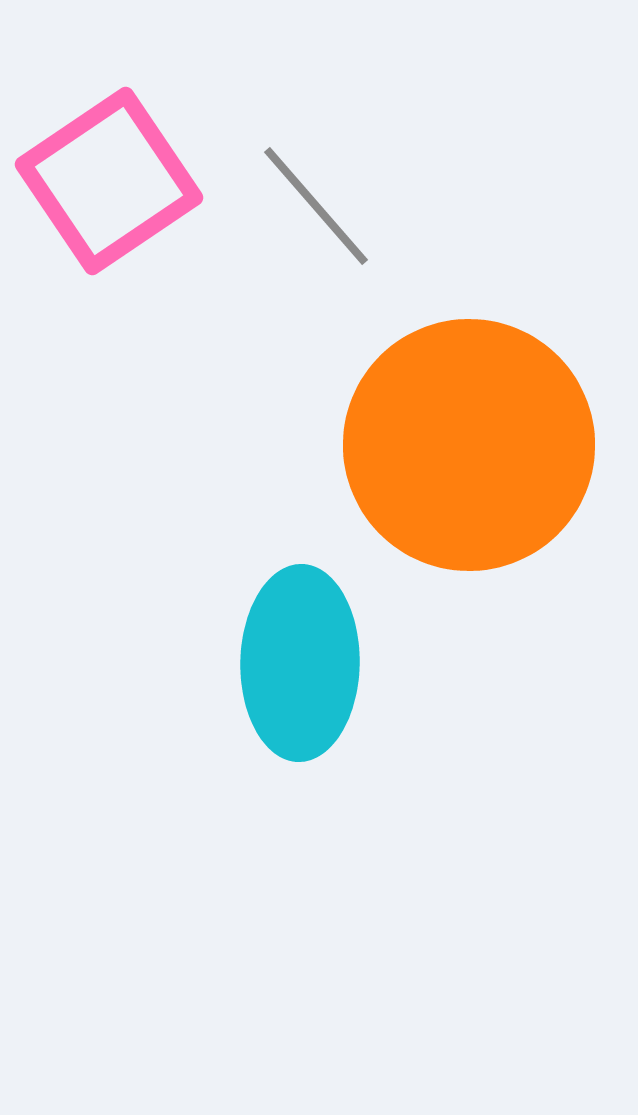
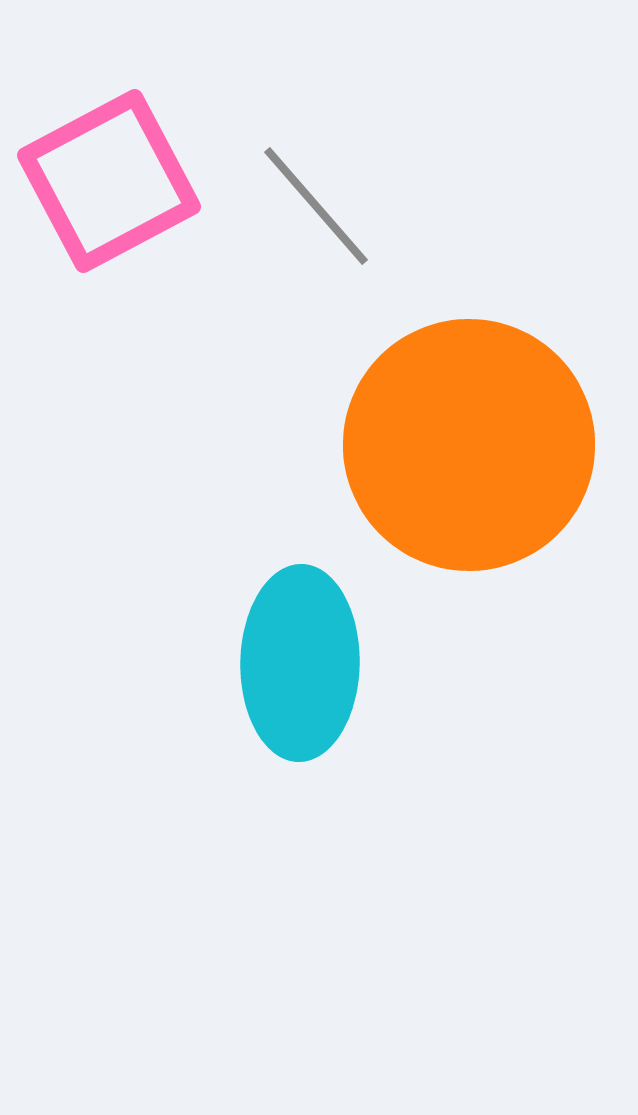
pink square: rotated 6 degrees clockwise
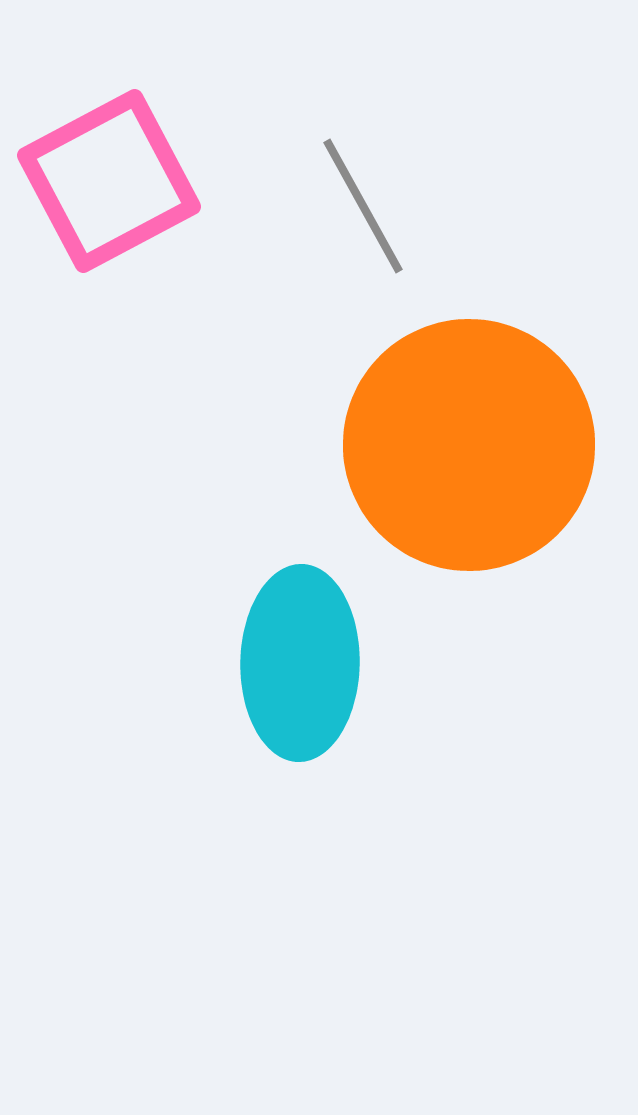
gray line: moved 47 px right; rotated 12 degrees clockwise
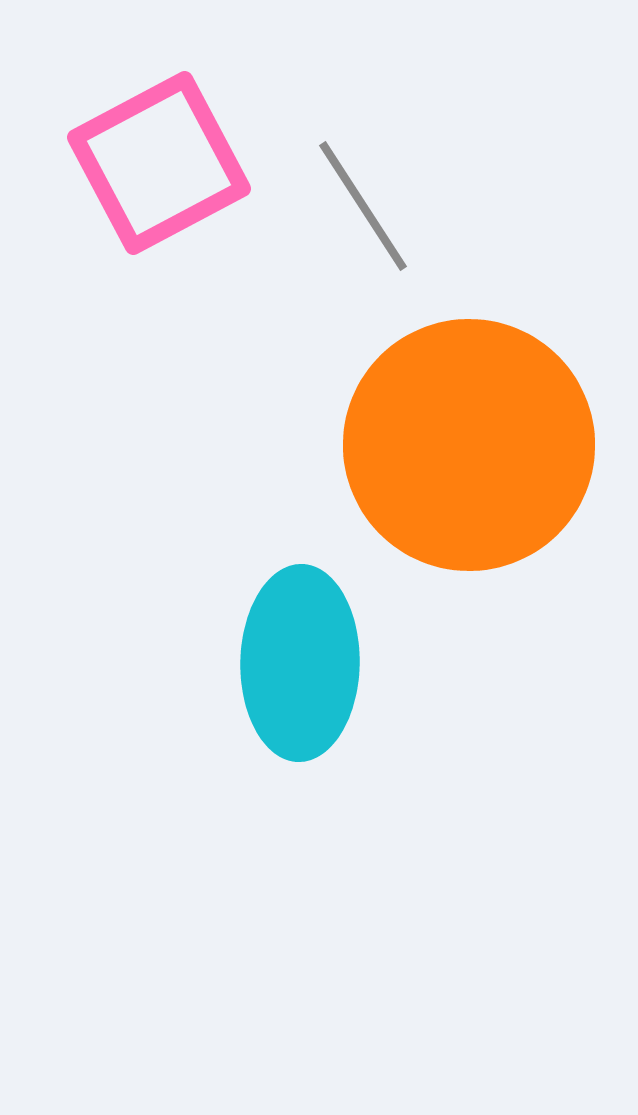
pink square: moved 50 px right, 18 px up
gray line: rotated 4 degrees counterclockwise
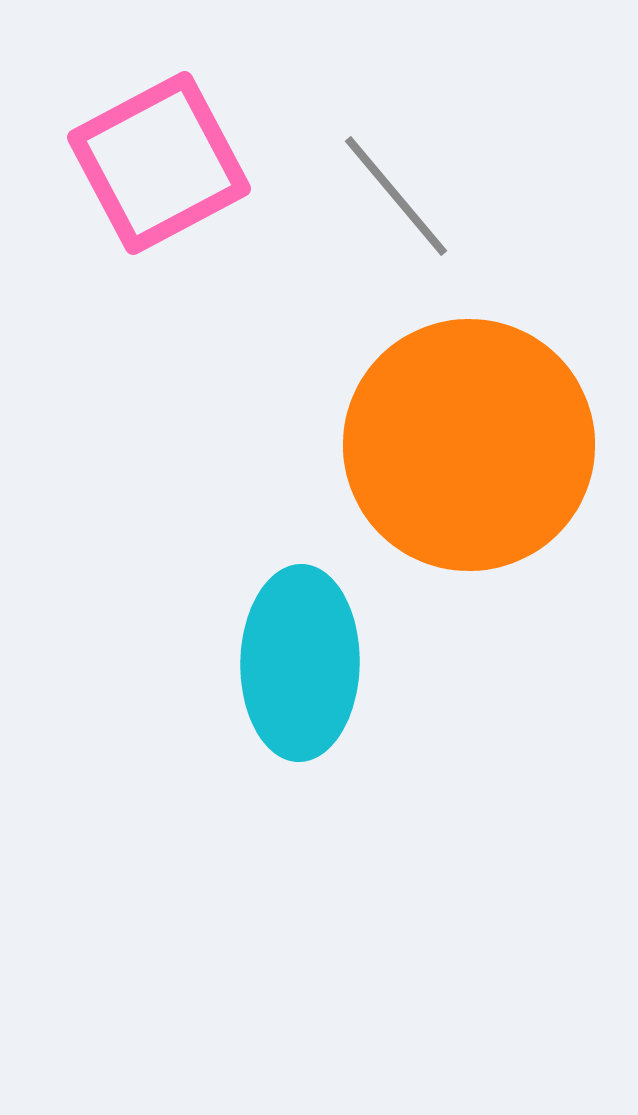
gray line: moved 33 px right, 10 px up; rotated 7 degrees counterclockwise
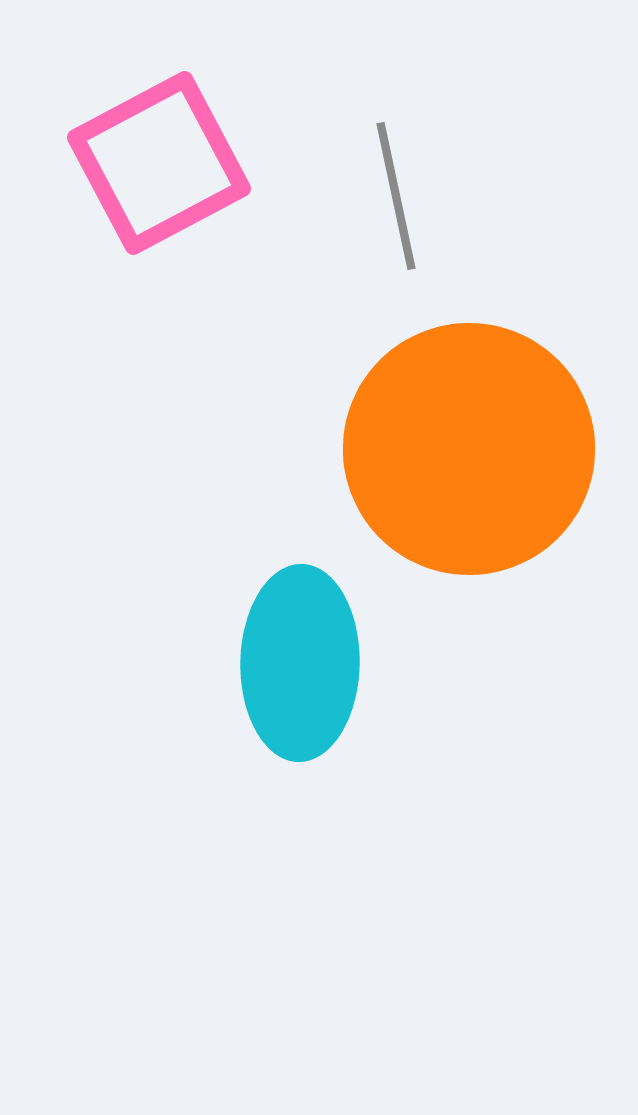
gray line: rotated 28 degrees clockwise
orange circle: moved 4 px down
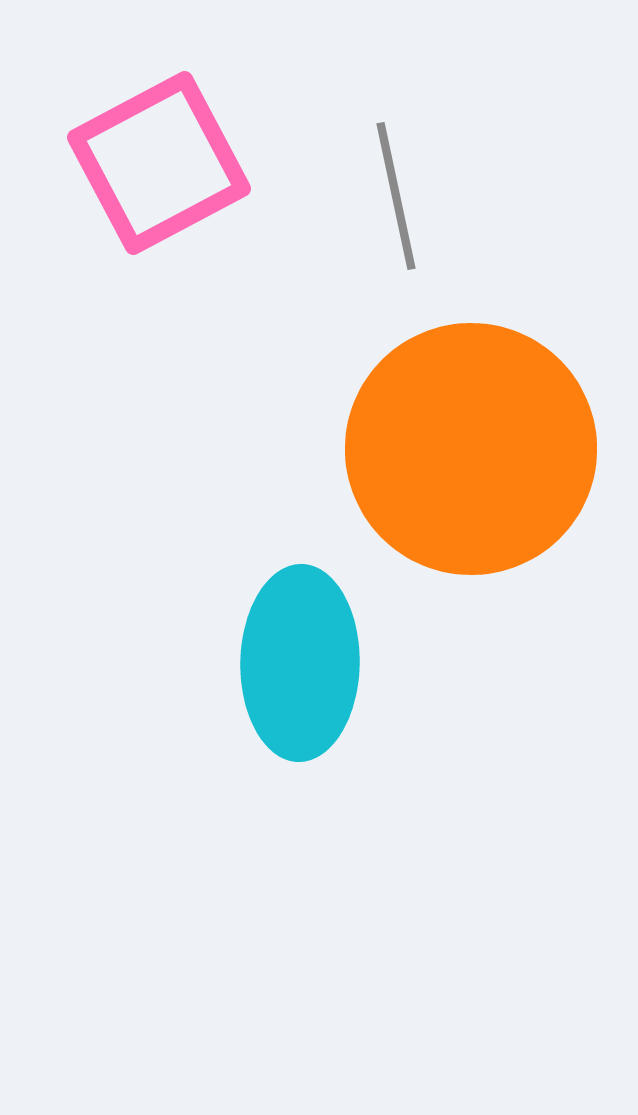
orange circle: moved 2 px right
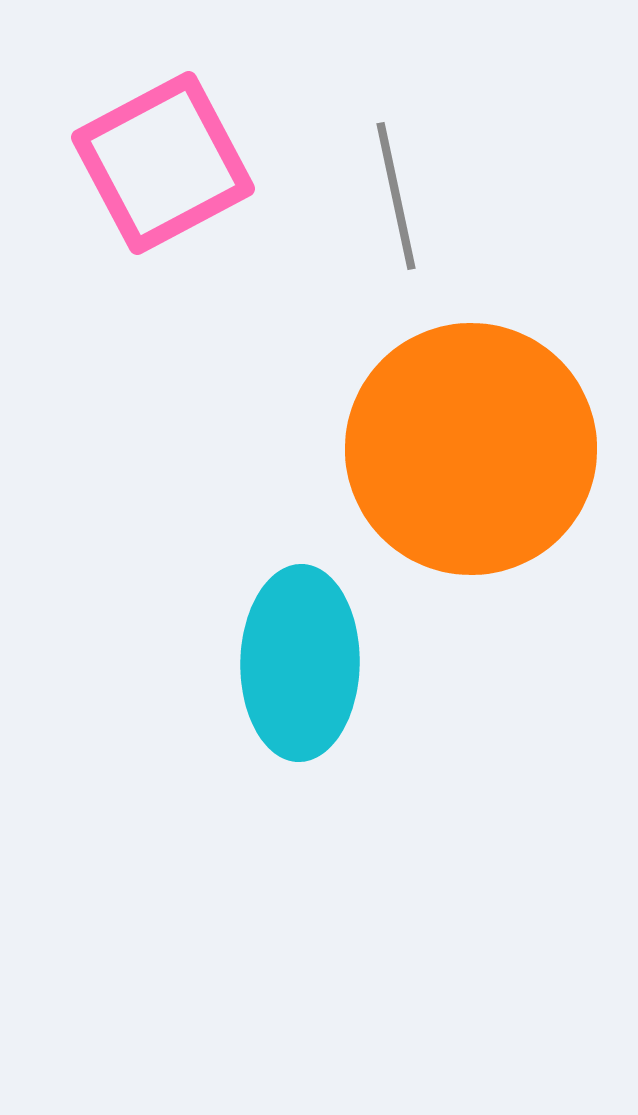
pink square: moved 4 px right
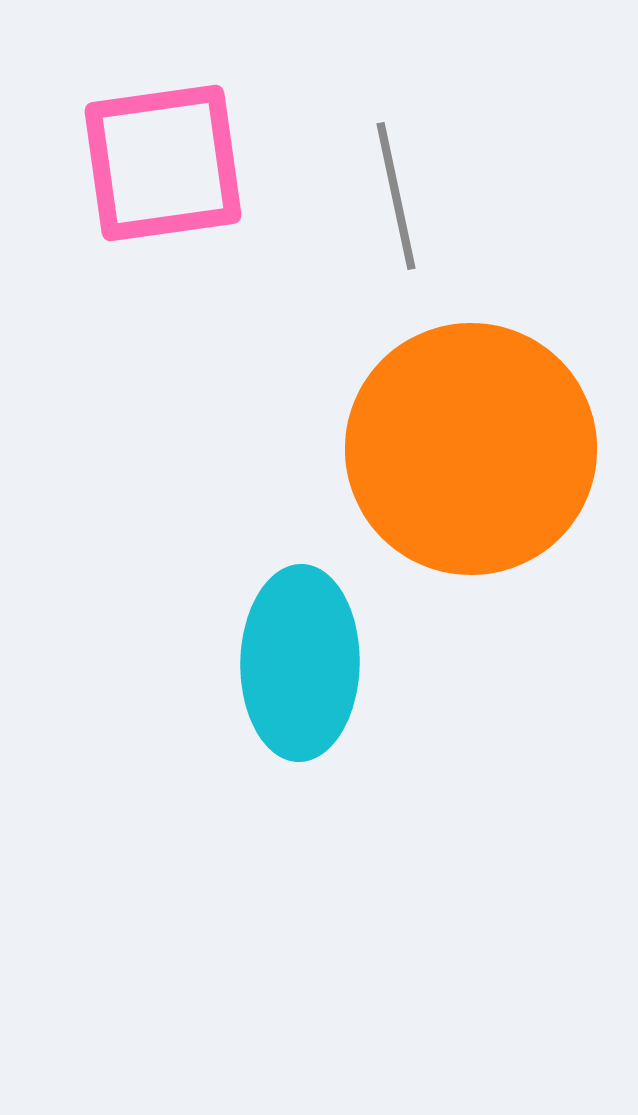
pink square: rotated 20 degrees clockwise
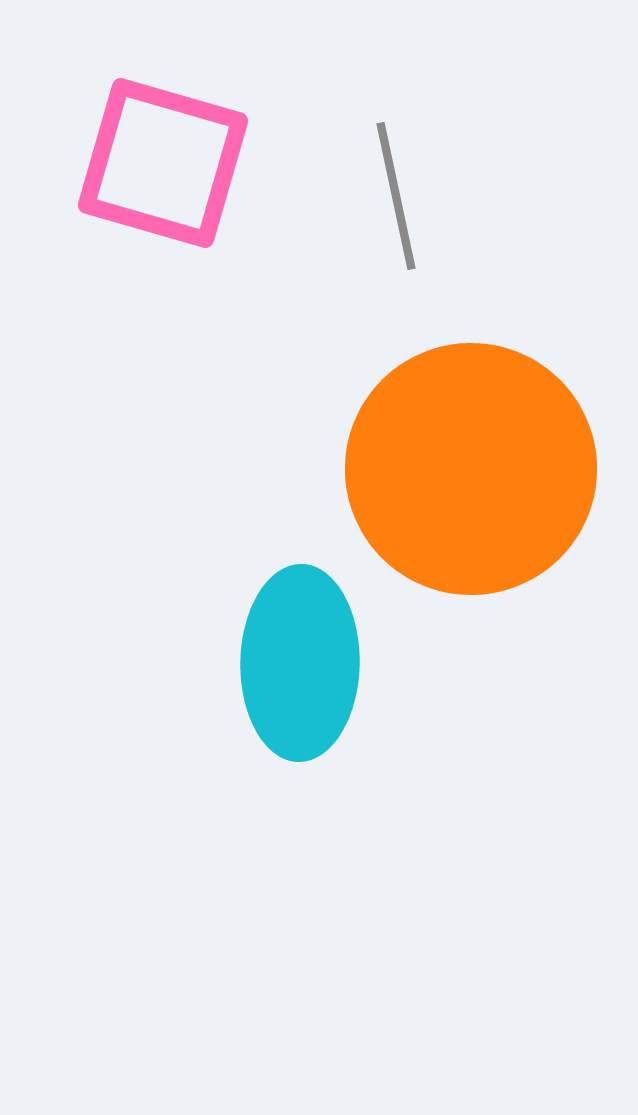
pink square: rotated 24 degrees clockwise
orange circle: moved 20 px down
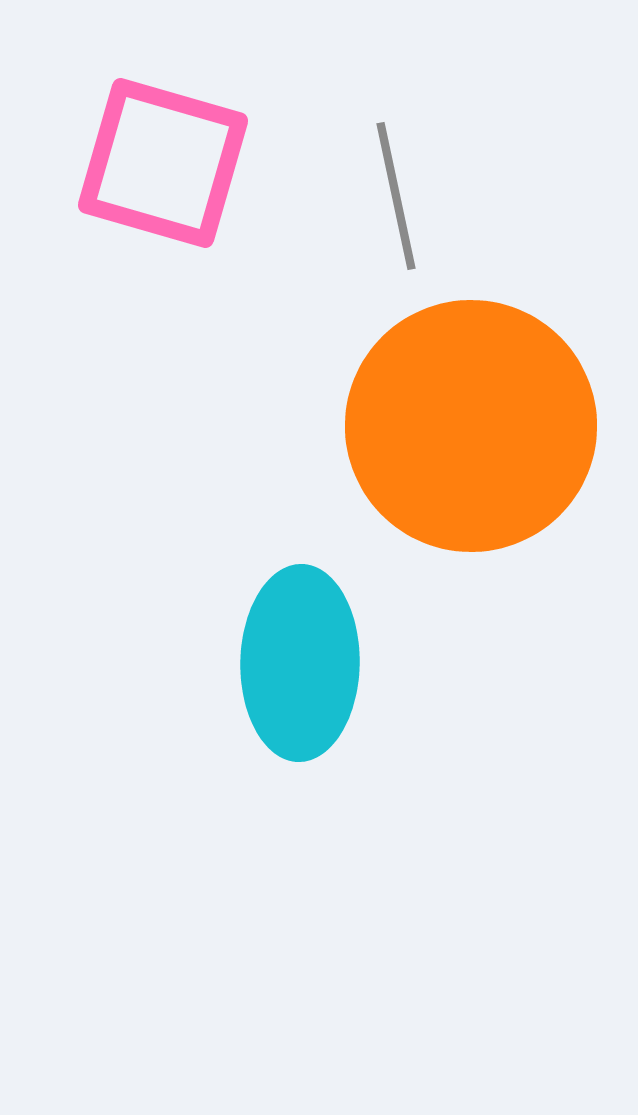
orange circle: moved 43 px up
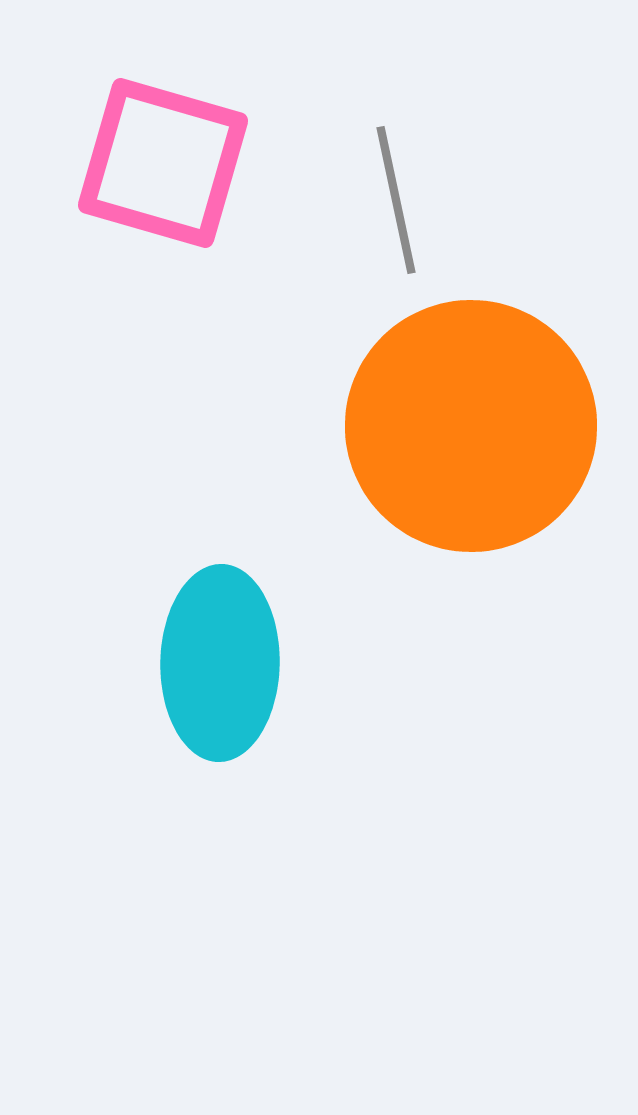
gray line: moved 4 px down
cyan ellipse: moved 80 px left
